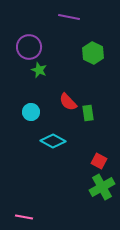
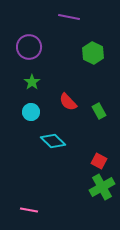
green star: moved 7 px left, 12 px down; rotated 14 degrees clockwise
green rectangle: moved 11 px right, 2 px up; rotated 21 degrees counterclockwise
cyan diamond: rotated 15 degrees clockwise
pink line: moved 5 px right, 7 px up
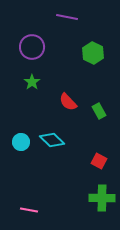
purple line: moved 2 px left
purple circle: moved 3 px right
cyan circle: moved 10 px left, 30 px down
cyan diamond: moved 1 px left, 1 px up
green cross: moved 11 px down; rotated 30 degrees clockwise
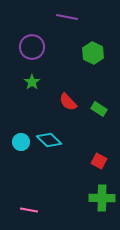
green rectangle: moved 2 px up; rotated 28 degrees counterclockwise
cyan diamond: moved 3 px left
